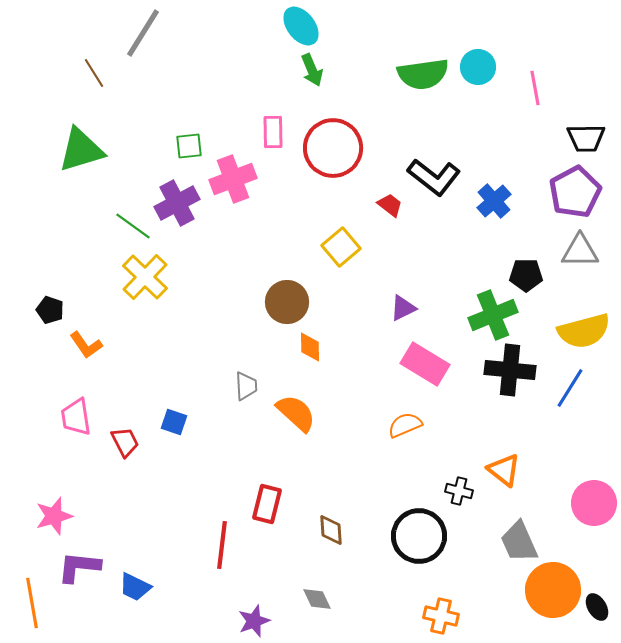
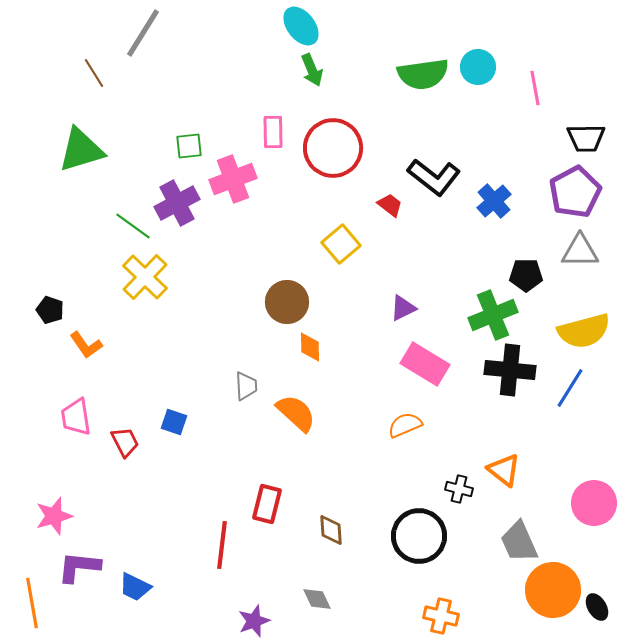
yellow square at (341, 247): moved 3 px up
black cross at (459, 491): moved 2 px up
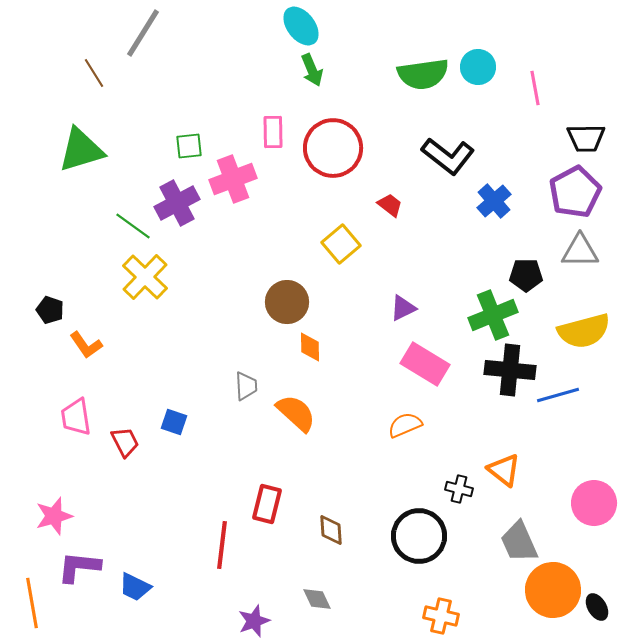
black L-shape at (434, 177): moved 14 px right, 21 px up
blue line at (570, 388): moved 12 px left, 7 px down; rotated 42 degrees clockwise
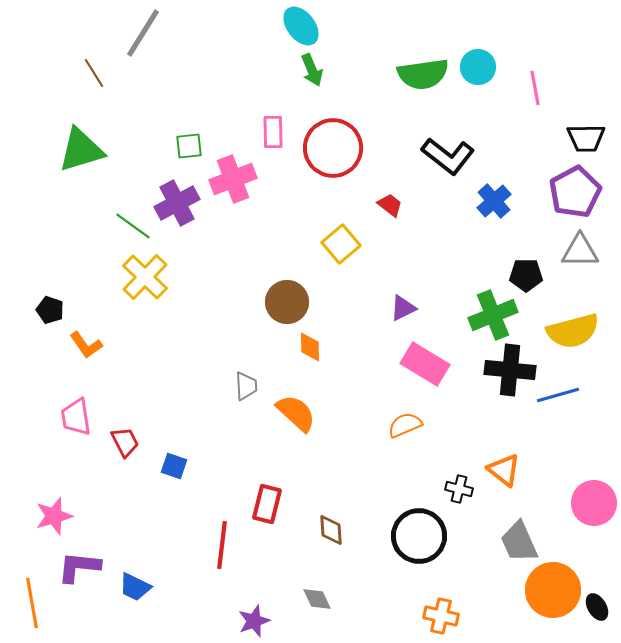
yellow semicircle at (584, 331): moved 11 px left
blue square at (174, 422): moved 44 px down
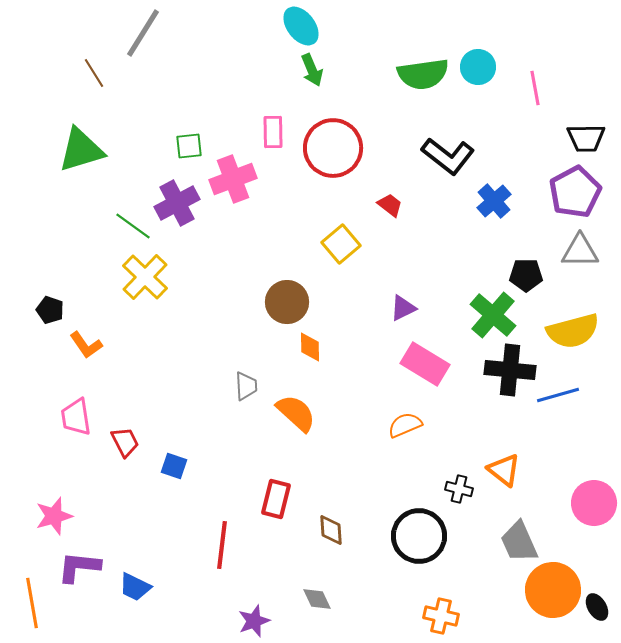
green cross at (493, 315): rotated 27 degrees counterclockwise
red rectangle at (267, 504): moved 9 px right, 5 px up
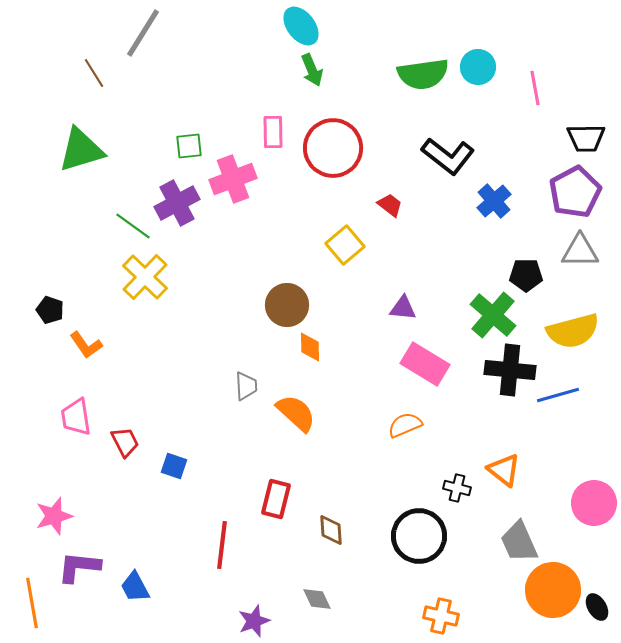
yellow square at (341, 244): moved 4 px right, 1 px down
brown circle at (287, 302): moved 3 px down
purple triangle at (403, 308): rotated 32 degrees clockwise
black cross at (459, 489): moved 2 px left, 1 px up
blue trapezoid at (135, 587): rotated 36 degrees clockwise
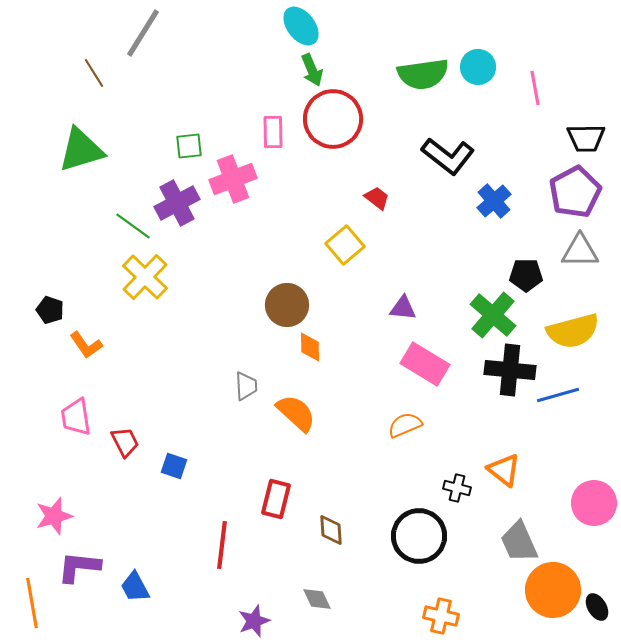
red circle at (333, 148): moved 29 px up
red trapezoid at (390, 205): moved 13 px left, 7 px up
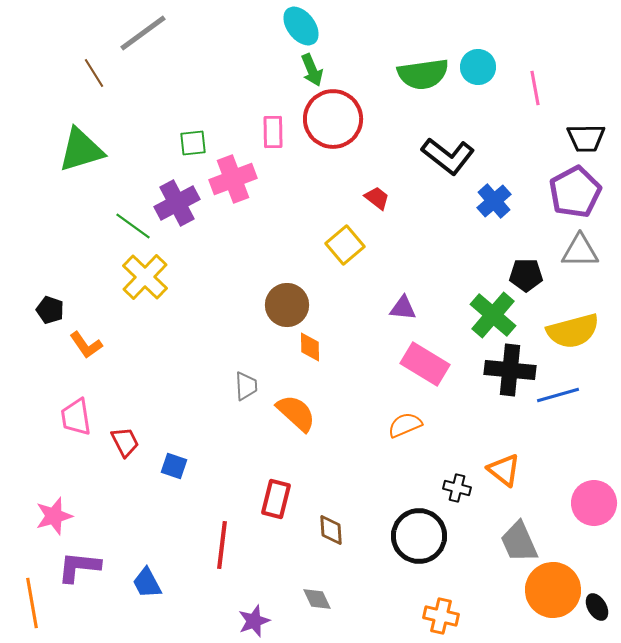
gray line at (143, 33): rotated 22 degrees clockwise
green square at (189, 146): moved 4 px right, 3 px up
blue trapezoid at (135, 587): moved 12 px right, 4 px up
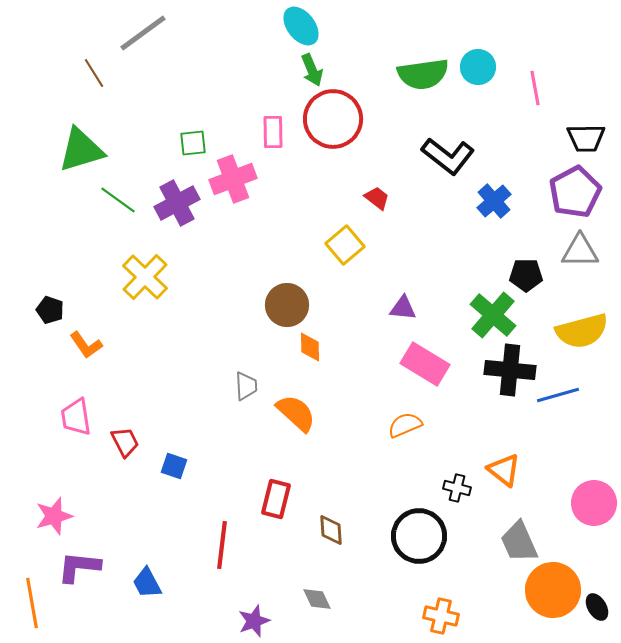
green line at (133, 226): moved 15 px left, 26 px up
yellow semicircle at (573, 331): moved 9 px right
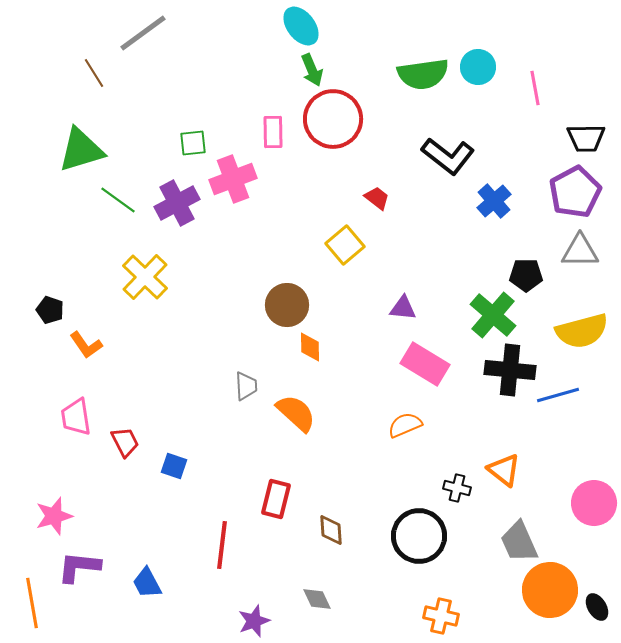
orange circle at (553, 590): moved 3 px left
